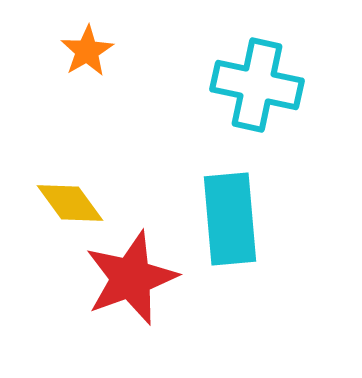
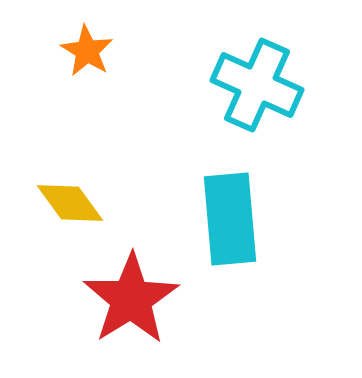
orange star: rotated 10 degrees counterclockwise
cyan cross: rotated 12 degrees clockwise
red star: moved 21 px down; rotated 12 degrees counterclockwise
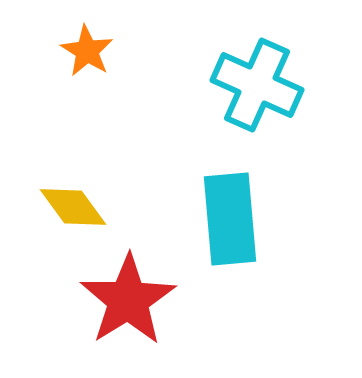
yellow diamond: moved 3 px right, 4 px down
red star: moved 3 px left, 1 px down
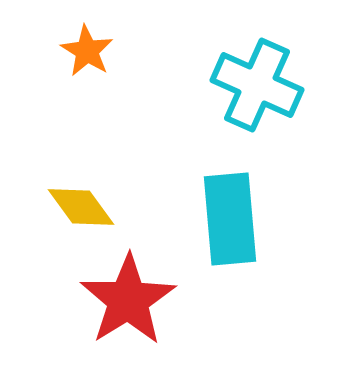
yellow diamond: moved 8 px right
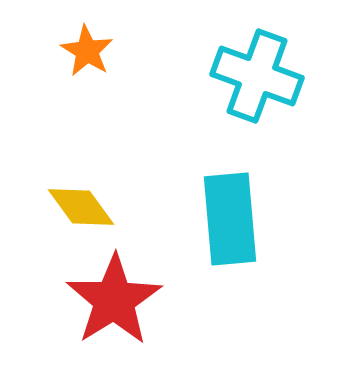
cyan cross: moved 9 px up; rotated 4 degrees counterclockwise
red star: moved 14 px left
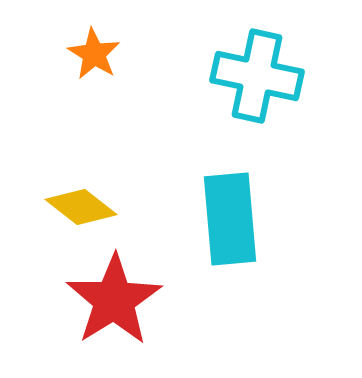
orange star: moved 7 px right, 3 px down
cyan cross: rotated 8 degrees counterclockwise
yellow diamond: rotated 16 degrees counterclockwise
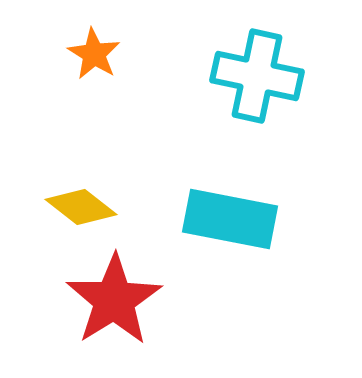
cyan rectangle: rotated 74 degrees counterclockwise
